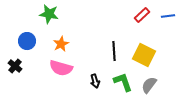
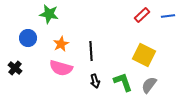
blue circle: moved 1 px right, 3 px up
black line: moved 23 px left
black cross: moved 2 px down
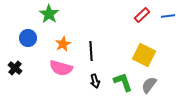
green star: rotated 24 degrees clockwise
orange star: moved 2 px right
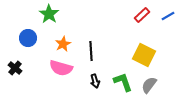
blue line: rotated 24 degrees counterclockwise
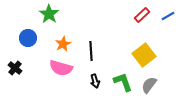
yellow square: rotated 25 degrees clockwise
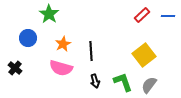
blue line: rotated 32 degrees clockwise
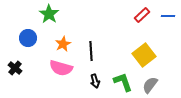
gray semicircle: moved 1 px right
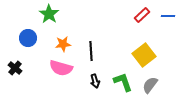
orange star: rotated 21 degrees clockwise
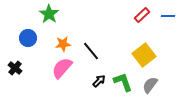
black line: rotated 36 degrees counterclockwise
pink semicircle: moved 1 px right; rotated 115 degrees clockwise
black arrow: moved 4 px right; rotated 120 degrees counterclockwise
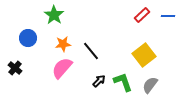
green star: moved 5 px right, 1 px down
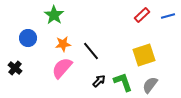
blue line: rotated 16 degrees counterclockwise
yellow square: rotated 20 degrees clockwise
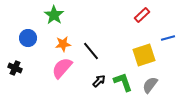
blue line: moved 22 px down
black cross: rotated 16 degrees counterclockwise
